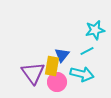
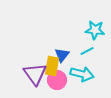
cyan star: rotated 18 degrees clockwise
purple triangle: moved 2 px right, 1 px down
pink circle: moved 2 px up
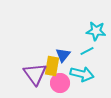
cyan star: moved 1 px right, 1 px down
blue triangle: moved 1 px right
pink circle: moved 3 px right, 3 px down
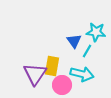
cyan star: moved 1 px down
cyan line: rotated 32 degrees counterclockwise
blue triangle: moved 11 px right, 14 px up; rotated 14 degrees counterclockwise
purple triangle: rotated 10 degrees clockwise
pink circle: moved 2 px right, 2 px down
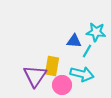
blue triangle: rotated 49 degrees counterclockwise
purple triangle: moved 2 px down
